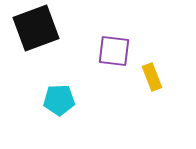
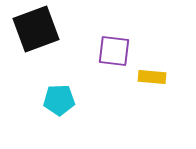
black square: moved 1 px down
yellow rectangle: rotated 64 degrees counterclockwise
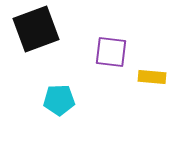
purple square: moved 3 px left, 1 px down
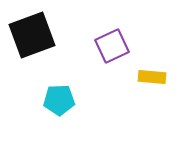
black square: moved 4 px left, 6 px down
purple square: moved 1 px right, 6 px up; rotated 32 degrees counterclockwise
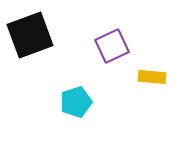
black square: moved 2 px left
cyan pentagon: moved 17 px right, 2 px down; rotated 16 degrees counterclockwise
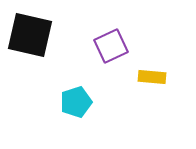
black square: rotated 33 degrees clockwise
purple square: moved 1 px left
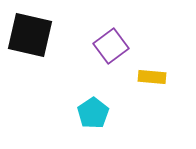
purple square: rotated 12 degrees counterclockwise
cyan pentagon: moved 17 px right, 11 px down; rotated 16 degrees counterclockwise
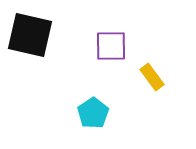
purple square: rotated 36 degrees clockwise
yellow rectangle: rotated 48 degrees clockwise
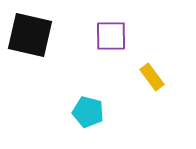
purple square: moved 10 px up
cyan pentagon: moved 5 px left, 1 px up; rotated 24 degrees counterclockwise
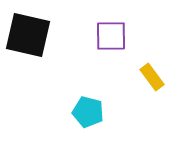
black square: moved 2 px left
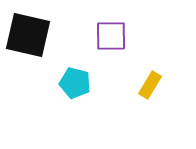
yellow rectangle: moved 2 px left, 8 px down; rotated 68 degrees clockwise
cyan pentagon: moved 13 px left, 29 px up
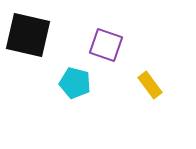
purple square: moved 5 px left, 9 px down; rotated 20 degrees clockwise
yellow rectangle: rotated 68 degrees counterclockwise
